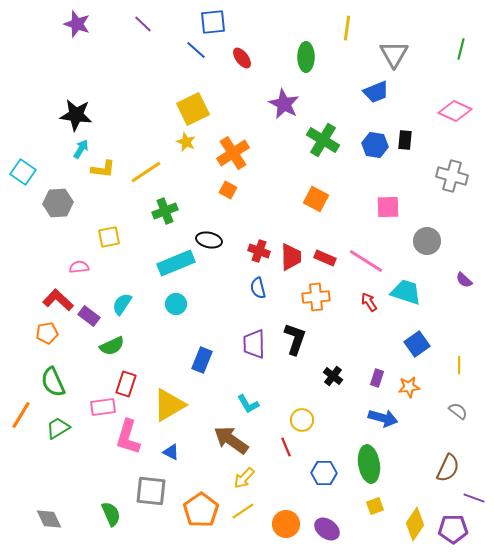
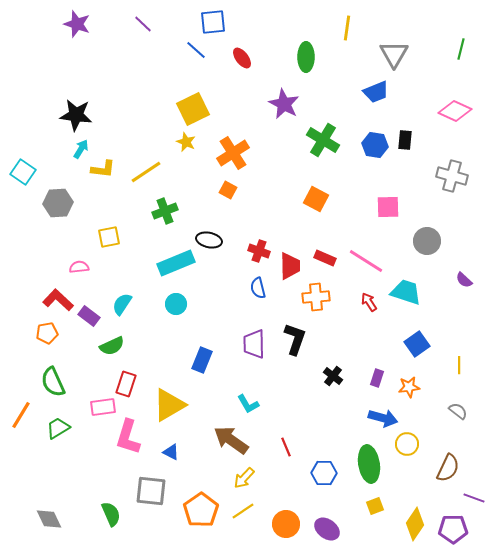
red trapezoid at (291, 257): moved 1 px left, 9 px down
yellow circle at (302, 420): moved 105 px right, 24 px down
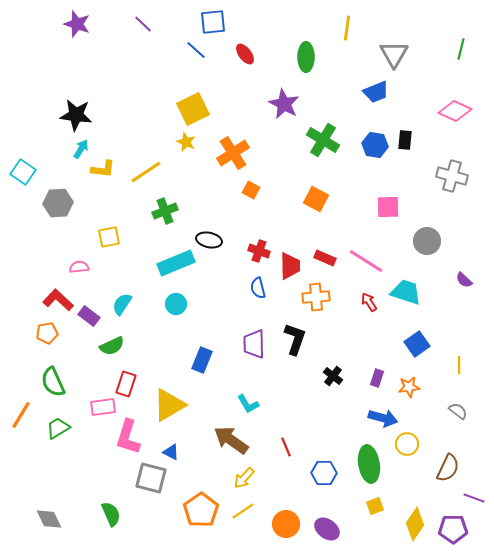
red ellipse at (242, 58): moved 3 px right, 4 px up
orange square at (228, 190): moved 23 px right
gray square at (151, 491): moved 13 px up; rotated 8 degrees clockwise
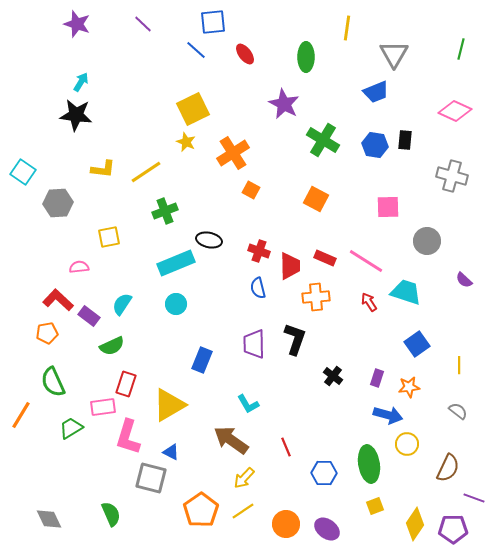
cyan arrow at (81, 149): moved 67 px up
blue arrow at (383, 418): moved 5 px right, 3 px up
green trapezoid at (58, 428): moved 13 px right
